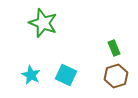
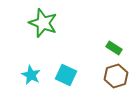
green rectangle: rotated 35 degrees counterclockwise
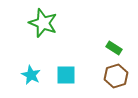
cyan square: rotated 25 degrees counterclockwise
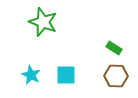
green star: moved 1 px up
brown hexagon: rotated 20 degrees clockwise
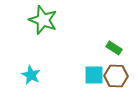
green star: moved 2 px up
cyan square: moved 28 px right
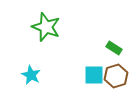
green star: moved 3 px right, 7 px down
brown hexagon: rotated 20 degrees counterclockwise
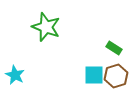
cyan star: moved 16 px left
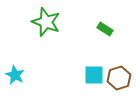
green star: moved 5 px up
green rectangle: moved 9 px left, 19 px up
brown hexagon: moved 3 px right, 2 px down
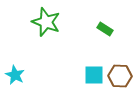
brown hexagon: moved 1 px right, 2 px up; rotated 20 degrees clockwise
